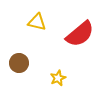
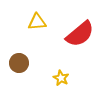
yellow triangle: rotated 18 degrees counterclockwise
yellow star: moved 3 px right; rotated 21 degrees counterclockwise
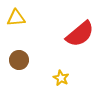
yellow triangle: moved 21 px left, 4 px up
brown circle: moved 3 px up
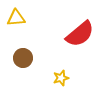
brown circle: moved 4 px right, 2 px up
yellow star: rotated 28 degrees clockwise
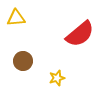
brown circle: moved 3 px down
yellow star: moved 4 px left
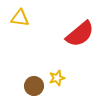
yellow triangle: moved 4 px right; rotated 12 degrees clockwise
brown circle: moved 11 px right, 25 px down
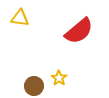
red semicircle: moved 1 px left, 3 px up
yellow star: moved 2 px right; rotated 21 degrees counterclockwise
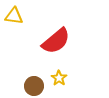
yellow triangle: moved 6 px left, 2 px up
red semicircle: moved 23 px left, 10 px down
